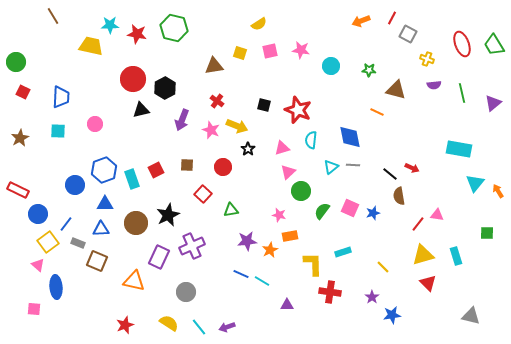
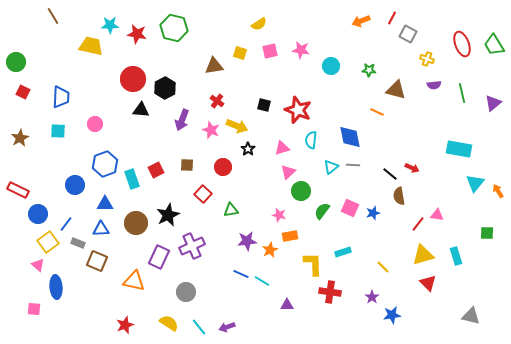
black triangle at (141, 110): rotated 18 degrees clockwise
blue hexagon at (104, 170): moved 1 px right, 6 px up
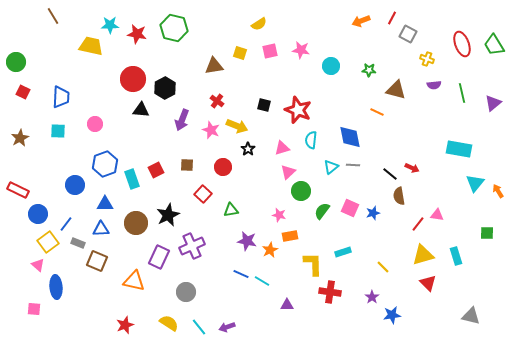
purple star at (247, 241): rotated 18 degrees clockwise
